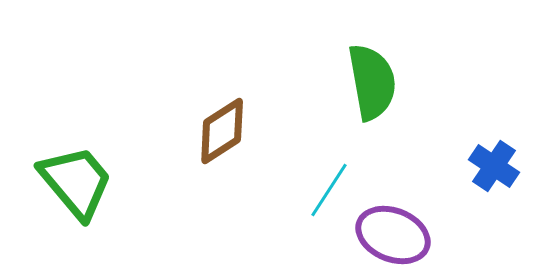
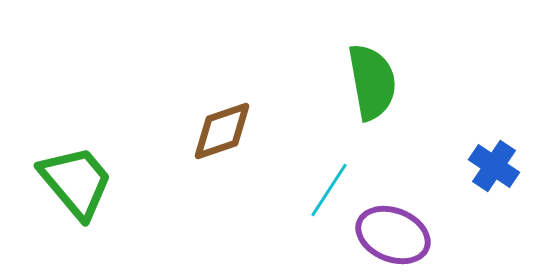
brown diamond: rotated 14 degrees clockwise
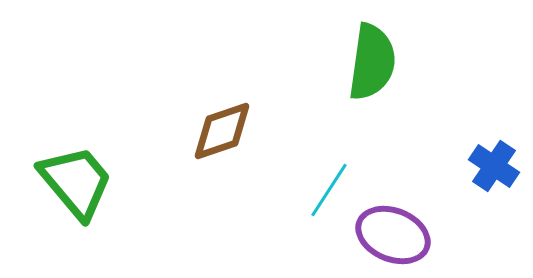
green semicircle: moved 20 px up; rotated 18 degrees clockwise
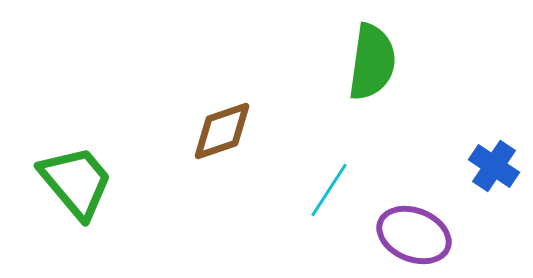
purple ellipse: moved 21 px right
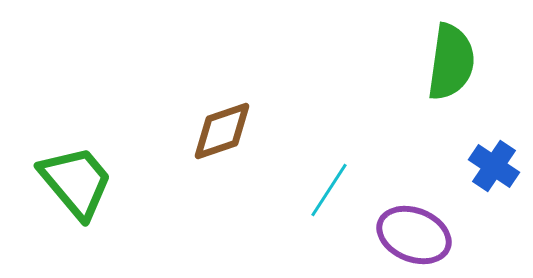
green semicircle: moved 79 px right
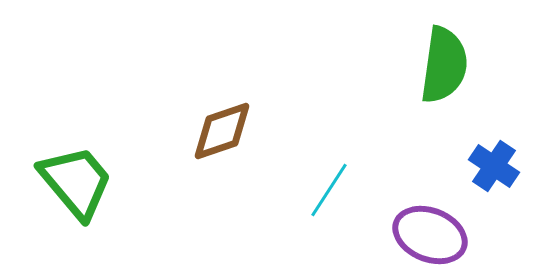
green semicircle: moved 7 px left, 3 px down
purple ellipse: moved 16 px right
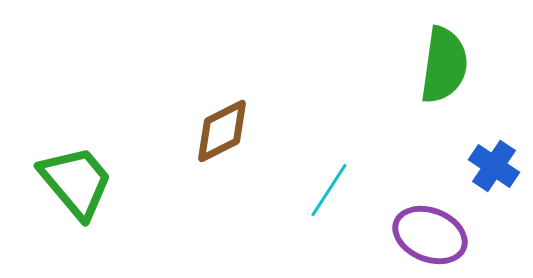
brown diamond: rotated 8 degrees counterclockwise
